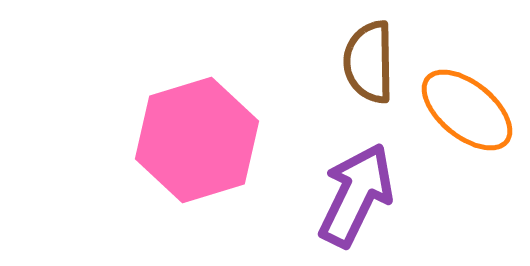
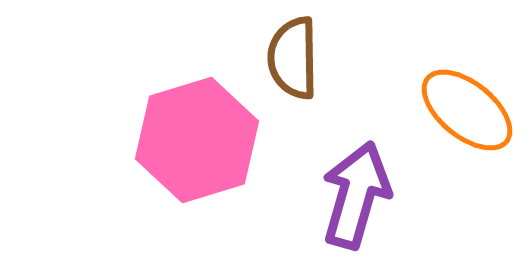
brown semicircle: moved 76 px left, 4 px up
purple arrow: rotated 10 degrees counterclockwise
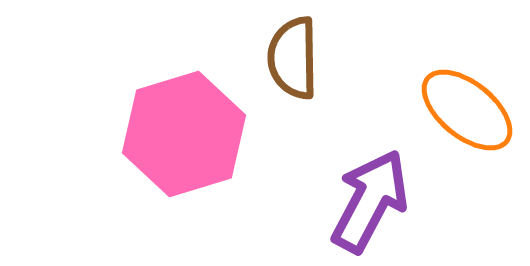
pink hexagon: moved 13 px left, 6 px up
purple arrow: moved 14 px right, 6 px down; rotated 12 degrees clockwise
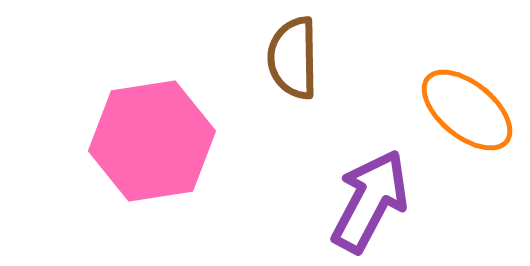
pink hexagon: moved 32 px left, 7 px down; rotated 8 degrees clockwise
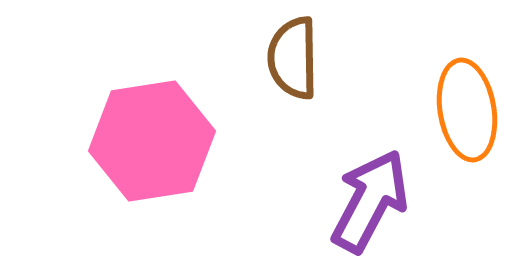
orange ellipse: rotated 42 degrees clockwise
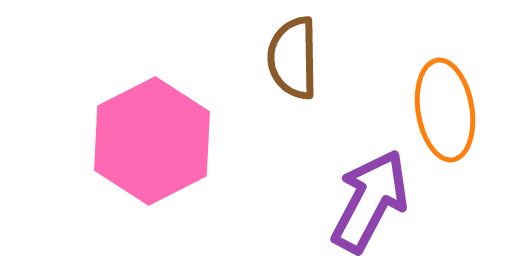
orange ellipse: moved 22 px left
pink hexagon: rotated 18 degrees counterclockwise
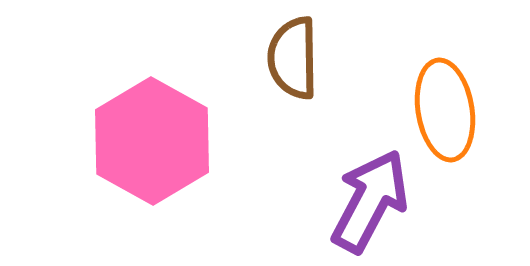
pink hexagon: rotated 4 degrees counterclockwise
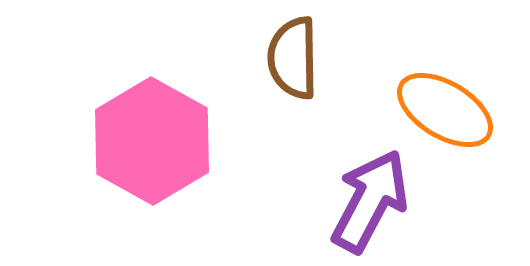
orange ellipse: rotated 50 degrees counterclockwise
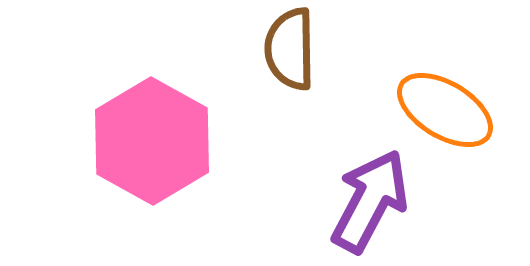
brown semicircle: moved 3 px left, 9 px up
